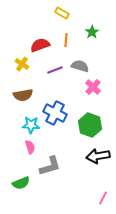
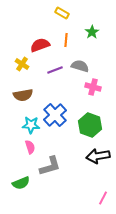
pink cross: rotated 28 degrees counterclockwise
blue cross: moved 2 px down; rotated 20 degrees clockwise
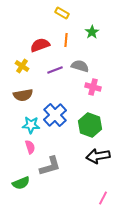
yellow cross: moved 2 px down
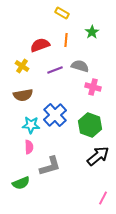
pink semicircle: moved 1 px left; rotated 16 degrees clockwise
black arrow: rotated 150 degrees clockwise
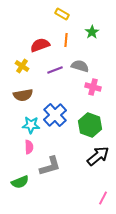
yellow rectangle: moved 1 px down
green semicircle: moved 1 px left, 1 px up
